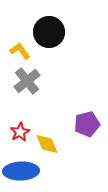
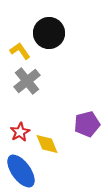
black circle: moved 1 px down
blue ellipse: rotated 56 degrees clockwise
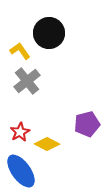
yellow diamond: rotated 40 degrees counterclockwise
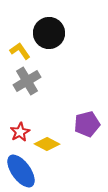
gray cross: rotated 8 degrees clockwise
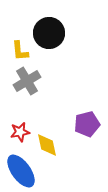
yellow L-shape: rotated 150 degrees counterclockwise
red star: rotated 18 degrees clockwise
yellow diamond: moved 1 px down; rotated 50 degrees clockwise
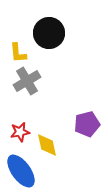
yellow L-shape: moved 2 px left, 2 px down
